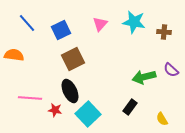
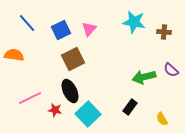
pink triangle: moved 11 px left, 5 px down
pink line: rotated 30 degrees counterclockwise
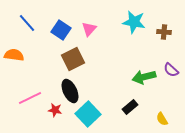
blue square: rotated 30 degrees counterclockwise
black rectangle: rotated 14 degrees clockwise
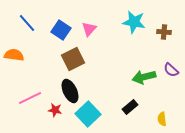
yellow semicircle: rotated 24 degrees clockwise
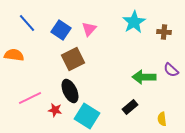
cyan star: rotated 30 degrees clockwise
green arrow: rotated 15 degrees clockwise
cyan square: moved 1 px left, 2 px down; rotated 15 degrees counterclockwise
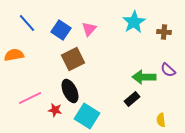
orange semicircle: rotated 18 degrees counterclockwise
purple semicircle: moved 3 px left
black rectangle: moved 2 px right, 8 px up
yellow semicircle: moved 1 px left, 1 px down
